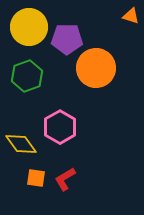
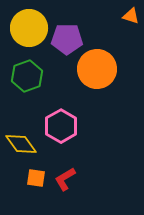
yellow circle: moved 1 px down
orange circle: moved 1 px right, 1 px down
pink hexagon: moved 1 px right, 1 px up
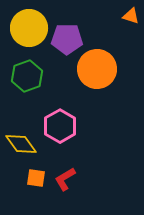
pink hexagon: moved 1 px left
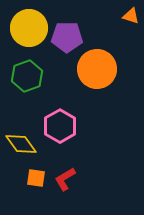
purple pentagon: moved 2 px up
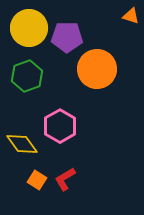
yellow diamond: moved 1 px right
orange square: moved 1 px right, 2 px down; rotated 24 degrees clockwise
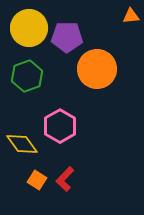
orange triangle: rotated 24 degrees counterclockwise
red L-shape: rotated 15 degrees counterclockwise
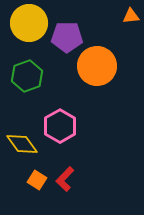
yellow circle: moved 5 px up
orange circle: moved 3 px up
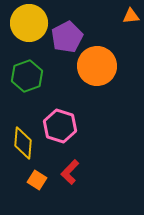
purple pentagon: rotated 28 degrees counterclockwise
pink hexagon: rotated 12 degrees counterclockwise
yellow diamond: moved 1 px right, 1 px up; rotated 40 degrees clockwise
red L-shape: moved 5 px right, 7 px up
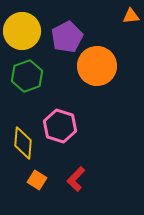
yellow circle: moved 7 px left, 8 px down
red L-shape: moved 6 px right, 7 px down
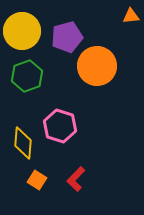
purple pentagon: rotated 12 degrees clockwise
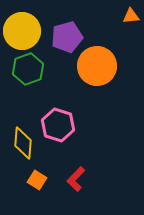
green hexagon: moved 1 px right, 7 px up
pink hexagon: moved 2 px left, 1 px up
